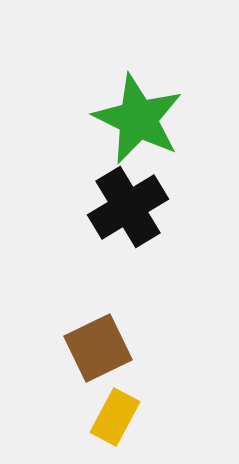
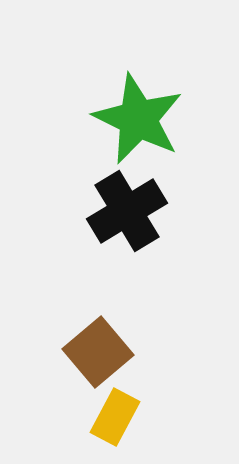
black cross: moved 1 px left, 4 px down
brown square: moved 4 px down; rotated 14 degrees counterclockwise
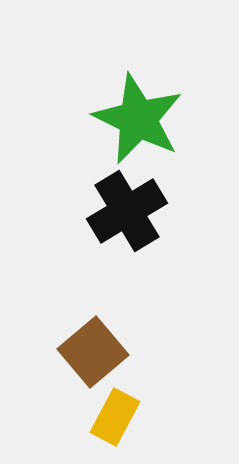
brown square: moved 5 px left
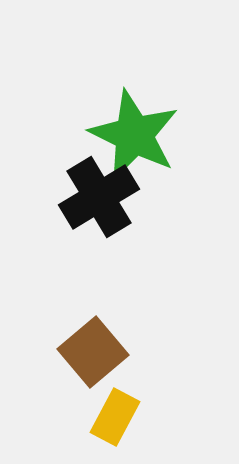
green star: moved 4 px left, 16 px down
black cross: moved 28 px left, 14 px up
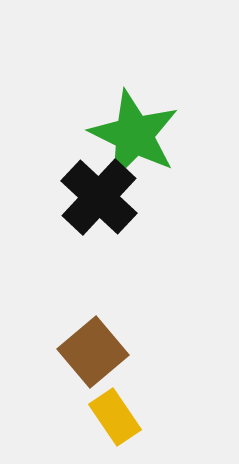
black cross: rotated 16 degrees counterclockwise
yellow rectangle: rotated 62 degrees counterclockwise
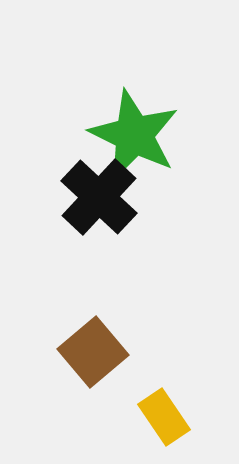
yellow rectangle: moved 49 px right
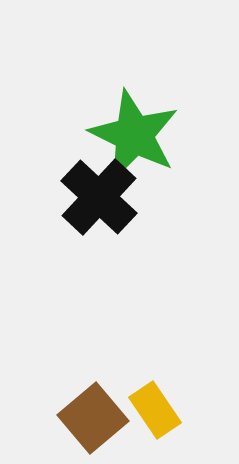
brown square: moved 66 px down
yellow rectangle: moved 9 px left, 7 px up
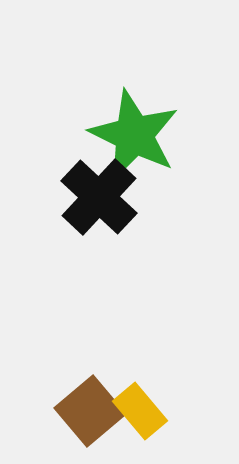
yellow rectangle: moved 15 px left, 1 px down; rotated 6 degrees counterclockwise
brown square: moved 3 px left, 7 px up
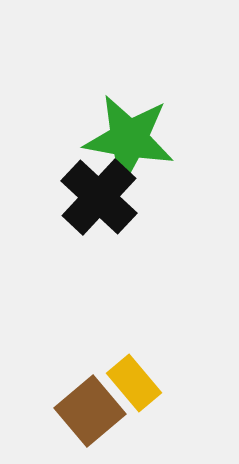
green star: moved 5 px left, 4 px down; rotated 16 degrees counterclockwise
yellow rectangle: moved 6 px left, 28 px up
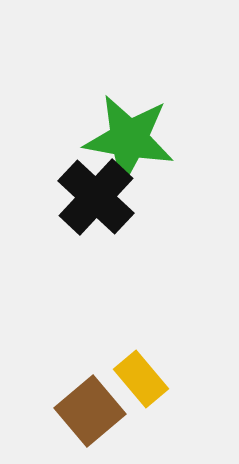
black cross: moved 3 px left
yellow rectangle: moved 7 px right, 4 px up
